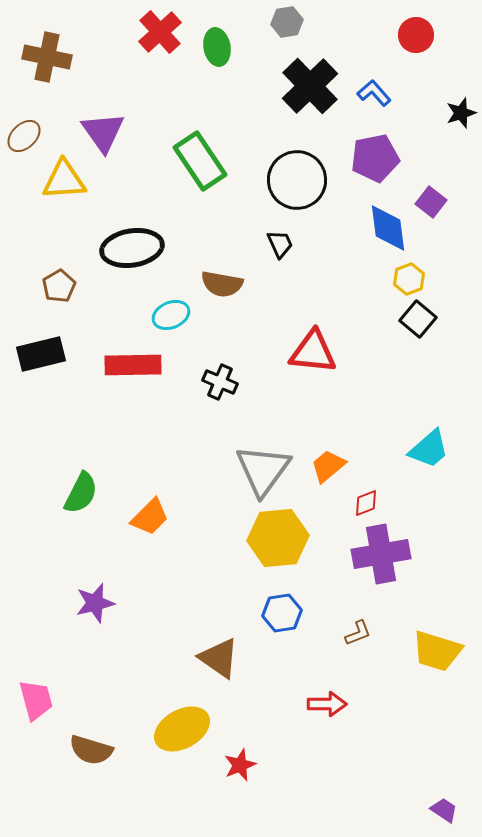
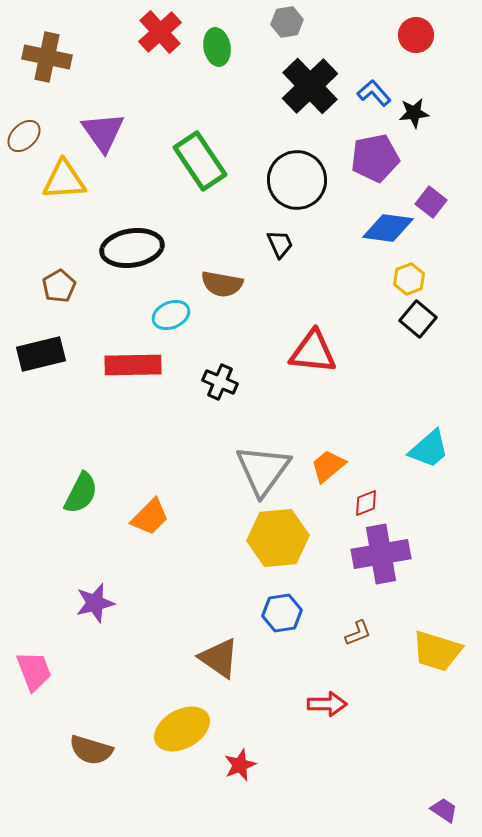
black star at (461, 113): moved 47 px left; rotated 12 degrees clockwise
blue diamond at (388, 228): rotated 75 degrees counterclockwise
pink trapezoid at (36, 700): moved 2 px left, 29 px up; rotated 6 degrees counterclockwise
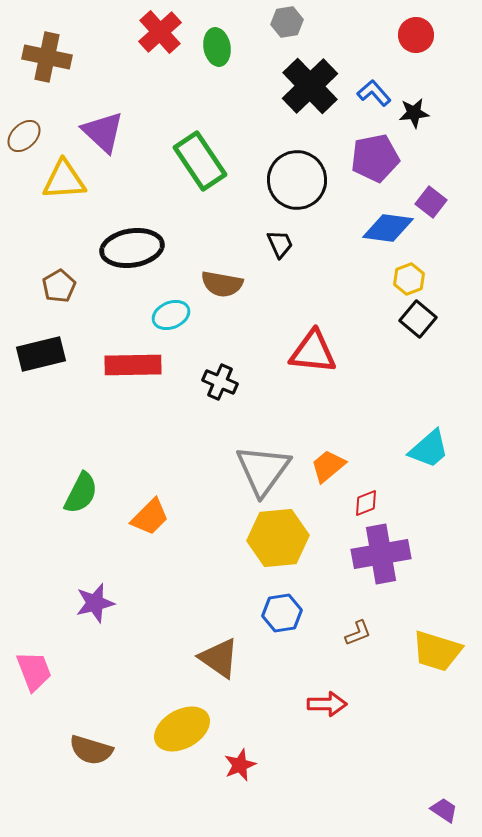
purple triangle at (103, 132): rotated 12 degrees counterclockwise
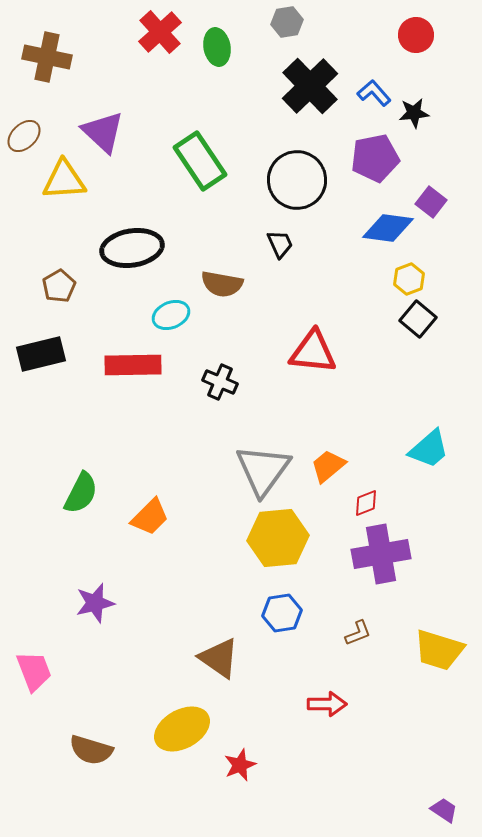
yellow trapezoid at (437, 651): moved 2 px right, 1 px up
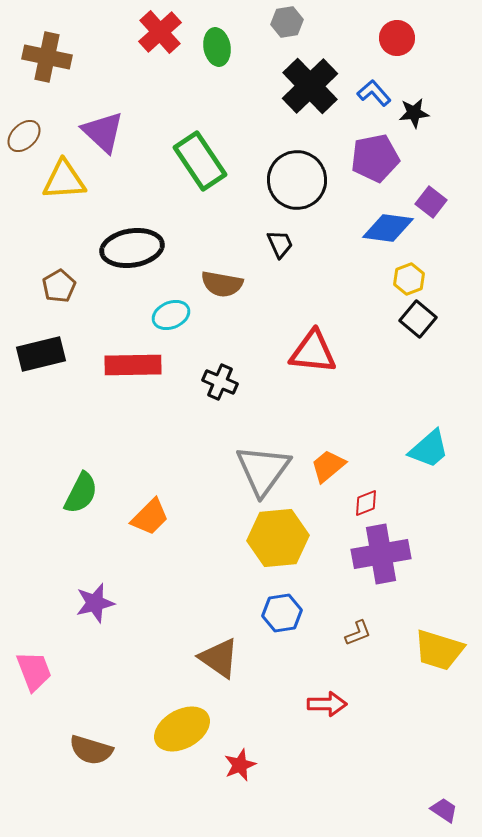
red circle at (416, 35): moved 19 px left, 3 px down
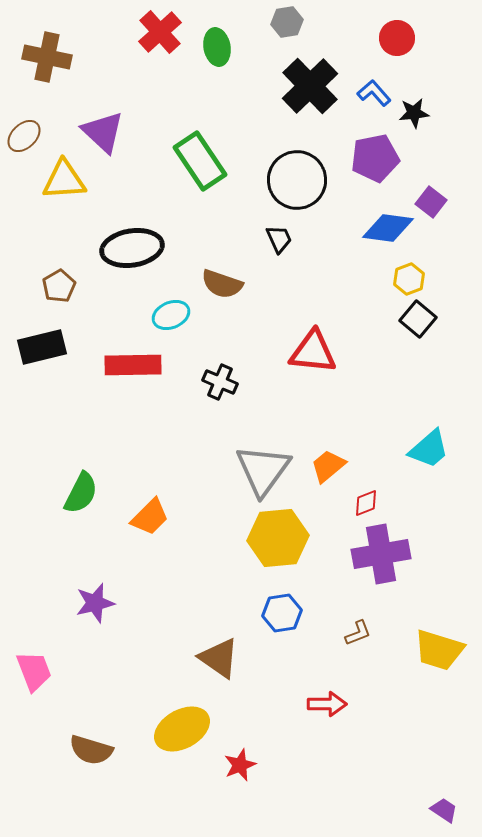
black trapezoid at (280, 244): moved 1 px left, 5 px up
brown semicircle at (222, 284): rotated 9 degrees clockwise
black rectangle at (41, 354): moved 1 px right, 7 px up
